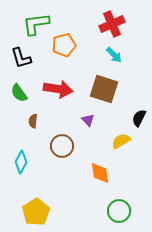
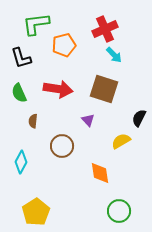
red cross: moved 7 px left, 5 px down
green semicircle: rotated 12 degrees clockwise
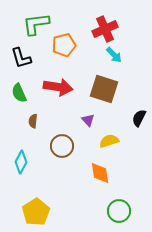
red arrow: moved 2 px up
yellow semicircle: moved 12 px left; rotated 12 degrees clockwise
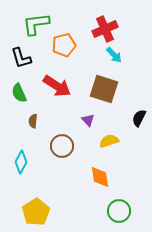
red arrow: moved 1 px left, 1 px up; rotated 24 degrees clockwise
orange diamond: moved 4 px down
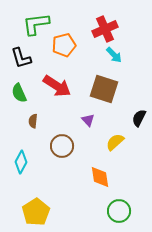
yellow semicircle: moved 6 px right, 1 px down; rotated 24 degrees counterclockwise
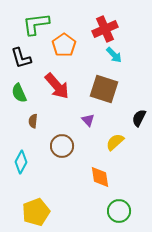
orange pentagon: rotated 20 degrees counterclockwise
red arrow: rotated 16 degrees clockwise
yellow pentagon: rotated 12 degrees clockwise
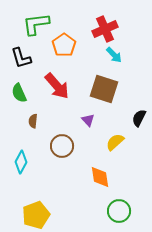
yellow pentagon: moved 3 px down
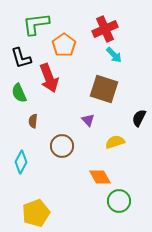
red arrow: moved 8 px left, 8 px up; rotated 20 degrees clockwise
yellow semicircle: rotated 24 degrees clockwise
orange diamond: rotated 20 degrees counterclockwise
green circle: moved 10 px up
yellow pentagon: moved 2 px up
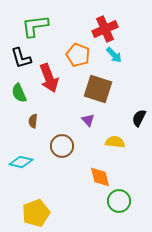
green L-shape: moved 1 px left, 2 px down
orange pentagon: moved 14 px right, 10 px down; rotated 15 degrees counterclockwise
brown square: moved 6 px left
yellow semicircle: rotated 24 degrees clockwise
cyan diamond: rotated 75 degrees clockwise
orange diamond: rotated 15 degrees clockwise
